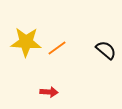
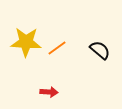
black semicircle: moved 6 px left
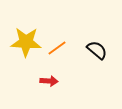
black semicircle: moved 3 px left
red arrow: moved 11 px up
